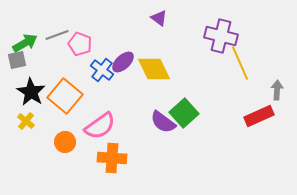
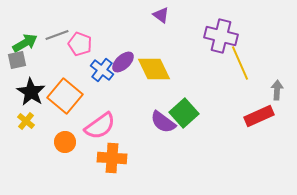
purple triangle: moved 2 px right, 3 px up
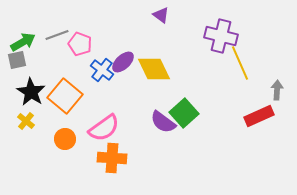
green arrow: moved 2 px left, 1 px up
pink semicircle: moved 4 px right, 2 px down
orange circle: moved 3 px up
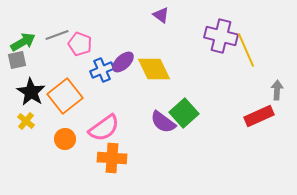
yellow line: moved 6 px right, 13 px up
blue cross: rotated 30 degrees clockwise
orange square: rotated 12 degrees clockwise
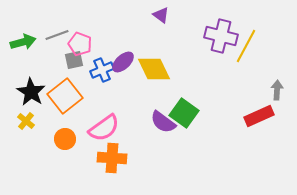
green arrow: rotated 15 degrees clockwise
yellow line: moved 4 px up; rotated 52 degrees clockwise
gray square: moved 57 px right
green square: rotated 12 degrees counterclockwise
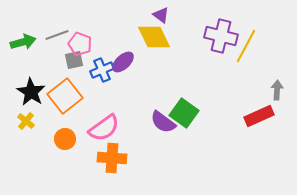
yellow diamond: moved 32 px up
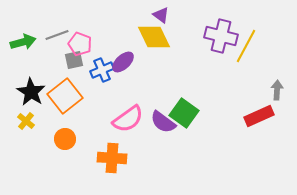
pink semicircle: moved 24 px right, 9 px up
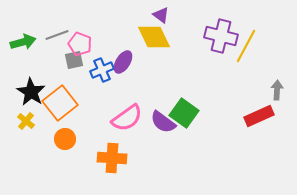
purple ellipse: rotated 15 degrees counterclockwise
orange square: moved 5 px left, 7 px down
pink semicircle: moved 1 px left, 1 px up
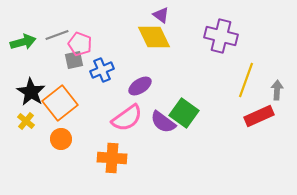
yellow line: moved 34 px down; rotated 8 degrees counterclockwise
purple ellipse: moved 17 px right, 24 px down; rotated 25 degrees clockwise
orange circle: moved 4 px left
